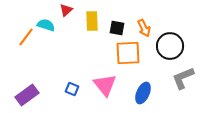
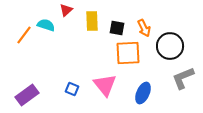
orange line: moved 2 px left, 2 px up
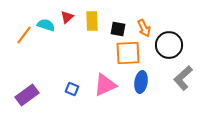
red triangle: moved 1 px right, 7 px down
black square: moved 1 px right, 1 px down
black circle: moved 1 px left, 1 px up
gray L-shape: rotated 20 degrees counterclockwise
pink triangle: rotated 45 degrees clockwise
blue ellipse: moved 2 px left, 11 px up; rotated 15 degrees counterclockwise
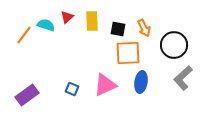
black circle: moved 5 px right
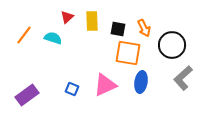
cyan semicircle: moved 7 px right, 13 px down
black circle: moved 2 px left
orange square: rotated 12 degrees clockwise
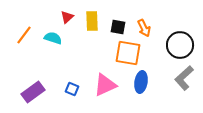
black square: moved 2 px up
black circle: moved 8 px right
gray L-shape: moved 1 px right
purple rectangle: moved 6 px right, 3 px up
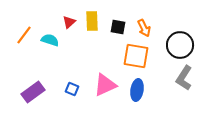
red triangle: moved 2 px right, 5 px down
cyan semicircle: moved 3 px left, 2 px down
orange square: moved 8 px right, 3 px down
gray L-shape: rotated 15 degrees counterclockwise
blue ellipse: moved 4 px left, 8 px down
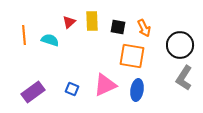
orange line: rotated 42 degrees counterclockwise
orange square: moved 4 px left
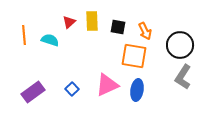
orange arrow: moved 1 px right, 3 px down
orange square: moved 2 px right
gray L-shape: moved 1 px left, 1 px up
pink triangle: moved 2 px right
blue square: rotated 24 degrees clockwise
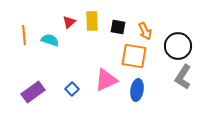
black circle: moved 2 px left, 1 px down
pink triangle: moved 1 px left, 5 px up
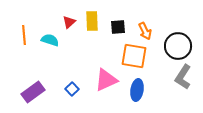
black square: rotated 14 degrees counterclockwise
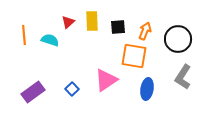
red triangle: moved 1 px left
orange arrow: rotated 132 degrees counterclockwise
black circle: moved 7 px up
pink triangle: rotated 10 degrees counterclockwise
blue ellipse: moved 10 px right, 1 px up
